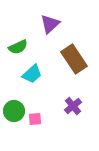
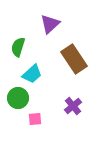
green semicircle: rotated 132 degrees clockwise
green circle: moved 4 px right, 13 px up
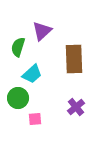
purple triangle: moved 8 px left, 7 px down
brown rectangle: rotated 32 degrees clockwise
purple cross: moved 3 px right, 1 px down
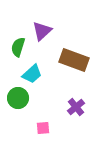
brown rectangle: moved 1 px down; rotated 68 degrees counterclockwise
pink square: moved 8 px right, 9 px down
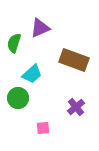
purple triangle: moved 2 px left, 3 px up; rotated 20 degrees clockwise
green semicircle: moved 4 px left, 4 px up
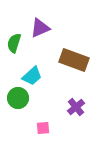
cyan trapezoid: moved 2 px down
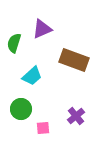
purple triangle: moved 2 px right, 1 px down
green circle: moved 3 px right, 11 px down
purple cross: moved 9 px down
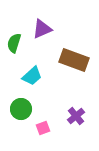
pink square: rotated 16 degrees counterclockwise
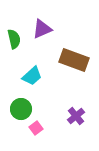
green semicircle: moved 4 px up; rotated 150 degrees clockwise
pink square: moved 7 px left; rotated 16 degrees counterclockwise
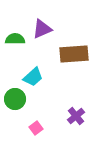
green semicircle: moved 1 px right; rotated 78 degrees counterclockwise
brown rectangle: moved 6 px up; rotated 24 degrees counterclockwise
cyan trapezoid: moved 1 px right, 1 px down
green circle: moved 6 px left, 10 px up
